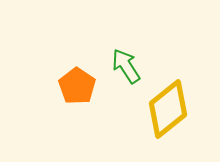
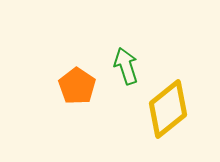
green arrow: rotated 15 degrees clockwise
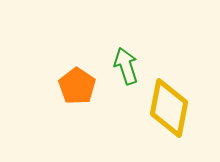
yellow diamond: moved 1 px right, 1 px up; rotated 40 degrees counterclockwise
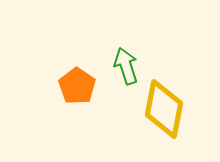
yellow diamond: moved 5 px left, 1 px down
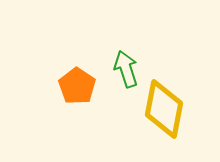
green arrow: moved 3 px down
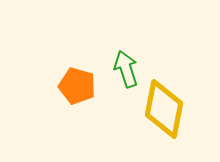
orange pentagon: rotated 18 degrees counterclockwise
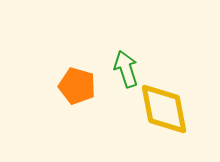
yellow diamond: rotated 22 degrees counterclockwise
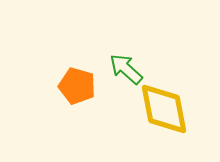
green arrow: rotated 30 degrees counterclockwise
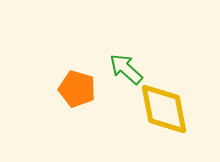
orange pentagon: moved 3 px down
